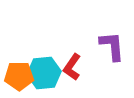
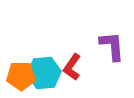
orange pentagon: moved 2 px right
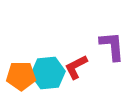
red L-shape: moved 4 px right; rotated 28 degrees clockwise
cyan hexagon: moved 4 px right
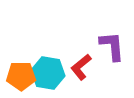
red L-shape: moved 5 px right; rotated 12 degrees counterclockwise
cyan hexagon: rotated 16 degrees clockwise
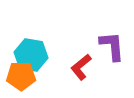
cyan hexagon: moved 17 px left, 18 px up
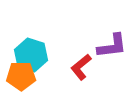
purple L-shape: rotated 88 degrees clockwise
cyan hexagon: rotated 8 degrees clockwise
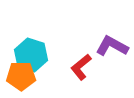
purple L-shape: rotated 144 degrees counterclockwise
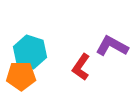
cyan hexagon: moved 1 px left, 3 px up
red L-shape: rotated 16 degrees counterclockwise
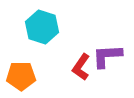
purple L-shape: moved 5 px left, 10 px down; rotated 32 degrees counterclockwise
cyan hexagon: moved 12 px right, 25 px up
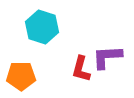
purple L-shape: moved 1 px down
red L-shape: moved 2 px down; rotated 20 degrees counterclockwise
